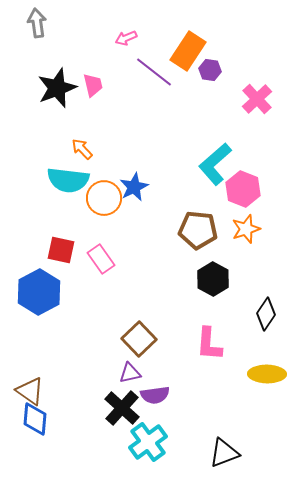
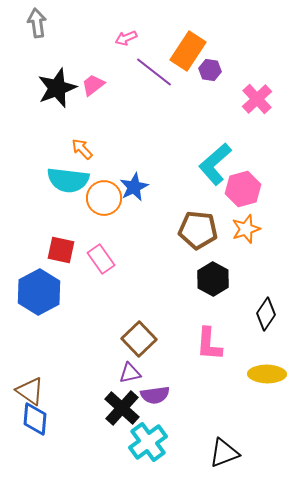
pink trapezoid: rotated 115 degrees counterclockwise
pink hexagon: rotated 24 degrees clockwise
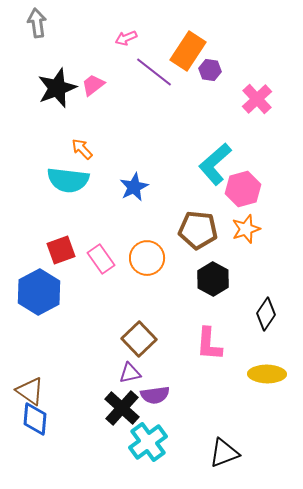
orange circle: moved 43 px right, 60 px down
red square: rotated 32 degrees counterclockwise
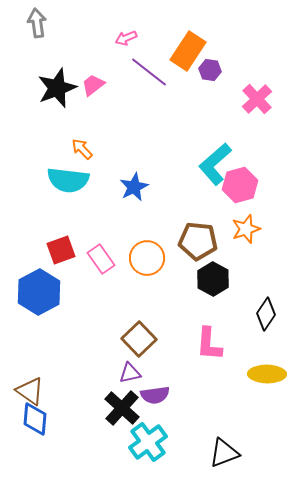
purple line: moved 5 px left
pink hexagon: moved 3 px left, 4 px up
brown pentagon: moved 11 px down
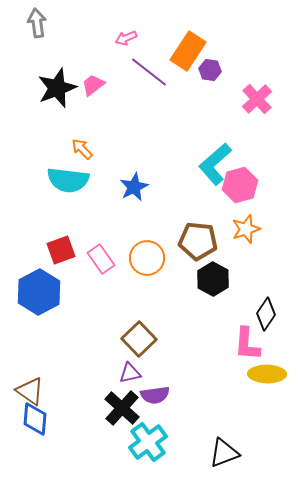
pink L-shape: moved 38 px right
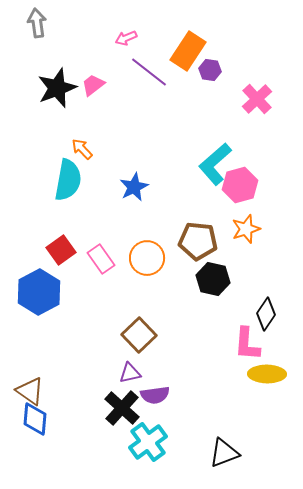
cyan semicircle: rotated 87 degrees counterclockwise
red square: rotated 16 degrees counterclockwise
black hexagon: rotated 16 degrees counterclockwise
brown square: moved 4 px up
